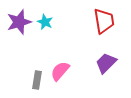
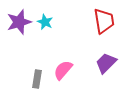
pink semicircle: moved 3 px right, 1 px up
gray rectangle: moved 1 px up
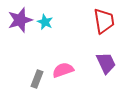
purple star: moved 1 px right, 2 px up
purple trapezoid: rotated 110 degrees clockwise
pink semicircle: rotated 30 degrees clockwise
gray rectangle: rotated 12 degrees clockwise
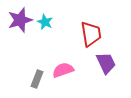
red trapezoid: moved 13 px left, 13 px down
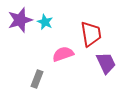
pink semicircle: moved 16 px up
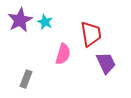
purple star: rotated 10 degrees counterclockwise
pink semicircle: rotated 125 degrees clockwise
gray rectangle: moved 11 px left
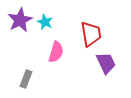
pink semicircle: moved 7 px left, 2 px up
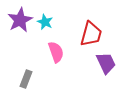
red trapezoid: rotated 24 degrees clockwise
pink semicircle: rotated 35 degrees counterclockwise
